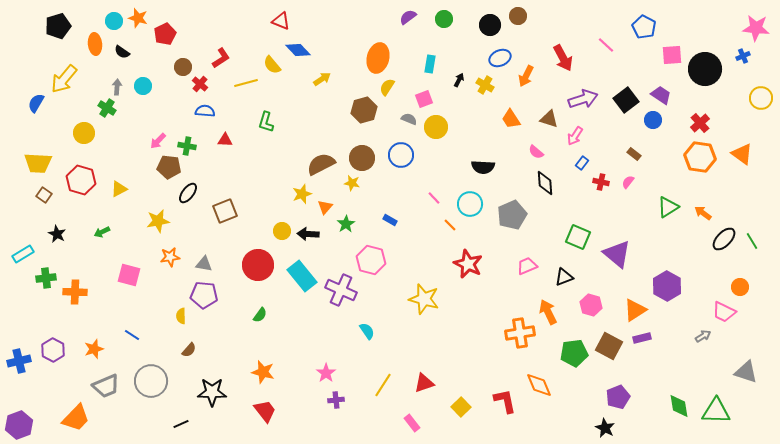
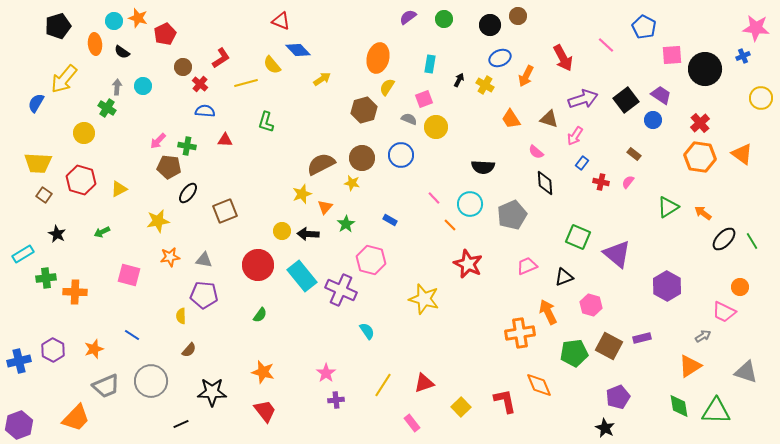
gray triangle at (204, 264): moved 4 px up
orange triangle at (635, 310): moved 55 px right, 56 px down
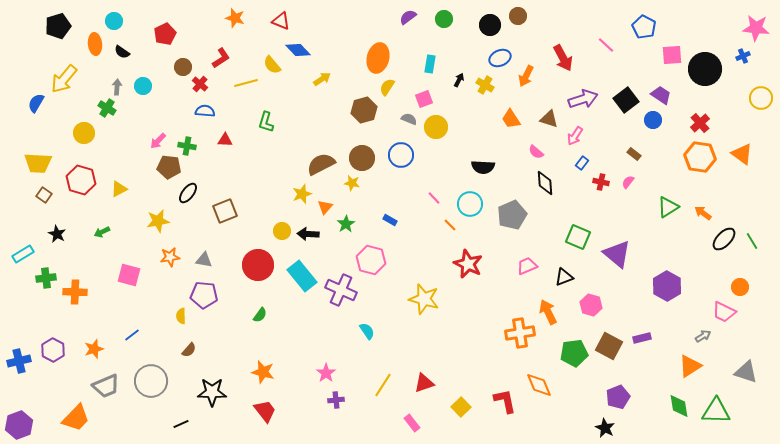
orange star at (138, 18): moved 97 px right
blue line at (132, 335): rotated 70 degrees counterclockwise
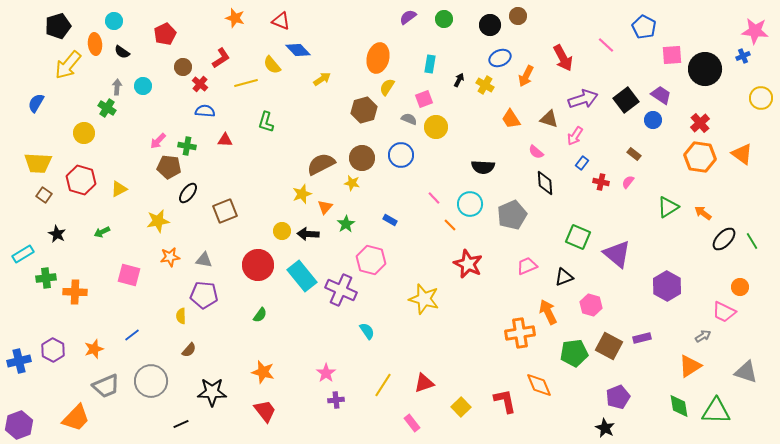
pink star at (756, 28): moved 1 px left, 3 px down
yellow arrow at (64, 79): moved 4 px right, 14 px up
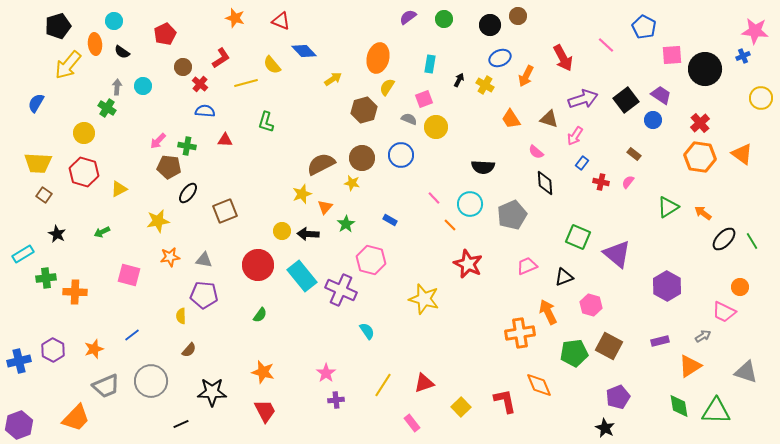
blue diamond at (298, 50): moved 6 px right, 1 px down
yellow arrow at (322, 79): moved 11 px right
red hexagon at (81, 180): moved 3 px right, 8 px up
purple rectangle at (642, 338): moved 18 px right, 3 px down
red trapezoid at (265, 411): rotated 10 degrees clockwise
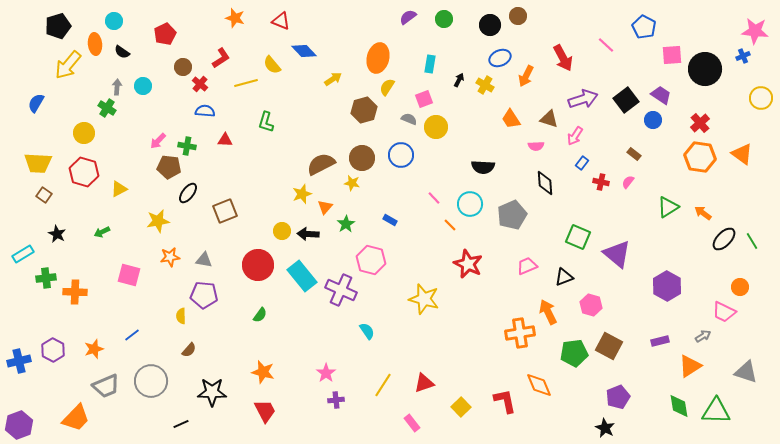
pink semicircle at (536, 152): moved 6 px up; rotated 42 degrees counterclockwise
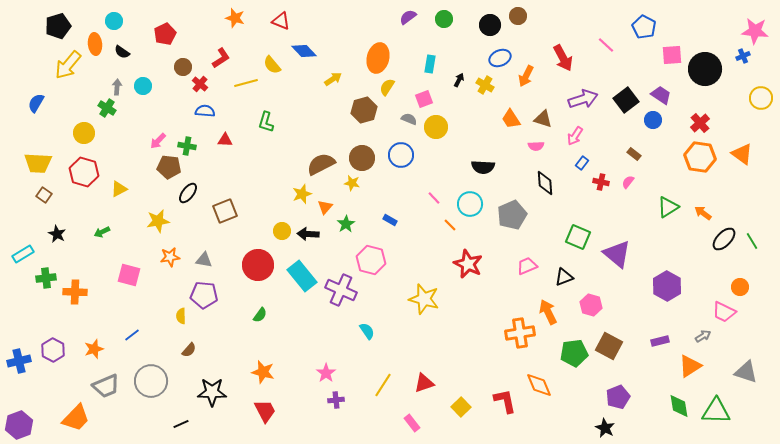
brown triangle at (549, 119): moved 6 px left
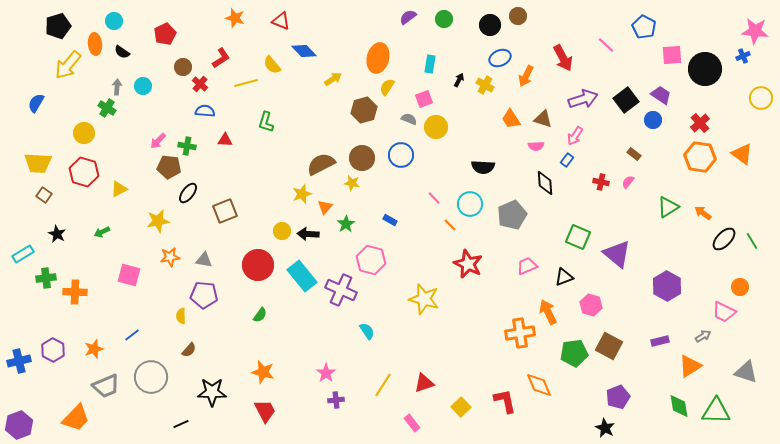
blue rectangle at (582, 163): moved 15 px left, 3 px up
gray circle at (151, 381): moved 4 px up
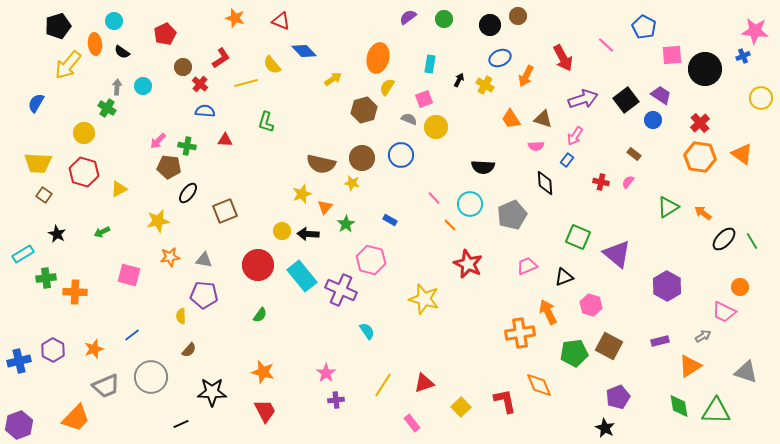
brown semicircle at (321, 164): rotated 140 degrees counterclockwise
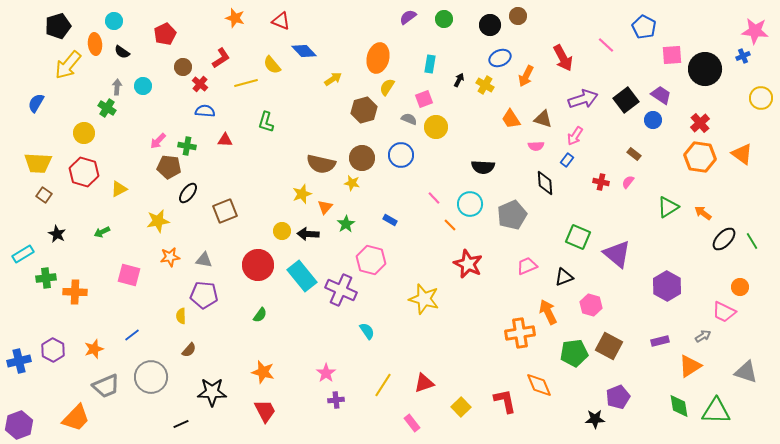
black star at (605, 428): moved 10 px left, 9 px up; rotated 30 degrees counterclockwise
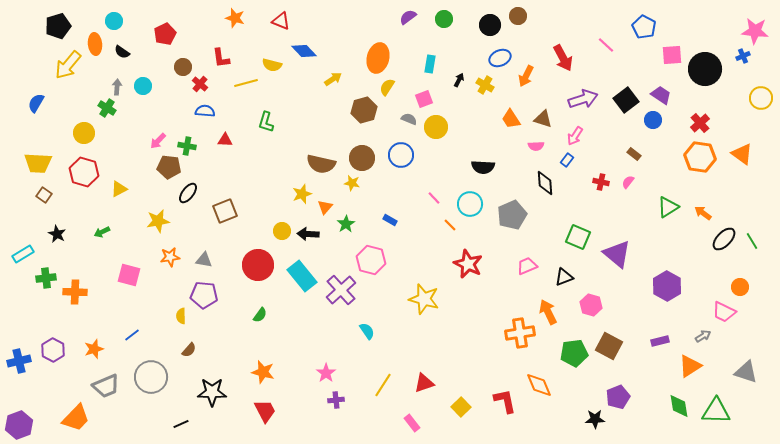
red L-shape at (221, 58): rotated 115 degrees clockwise
yellow semicircle at (272, 65): rotated 36 degrees counterclockwise
purple cross at (341, 290): rotated 24 degrees clockwise
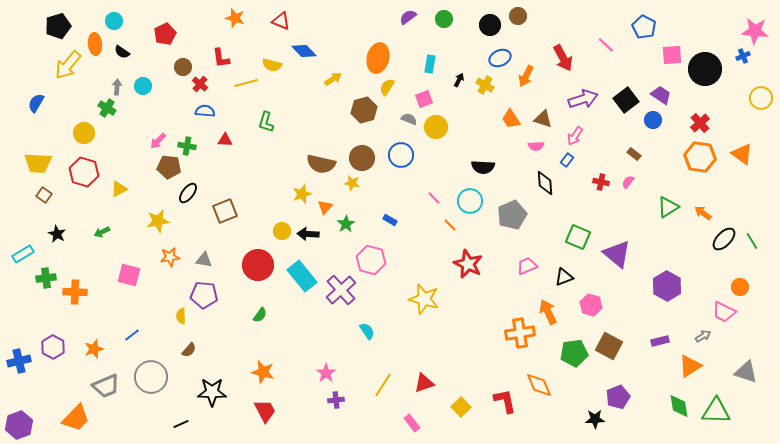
cyan circle at (470, 204): moved 3 px up
purple hexagon at (53, 350): moved 3 px up
